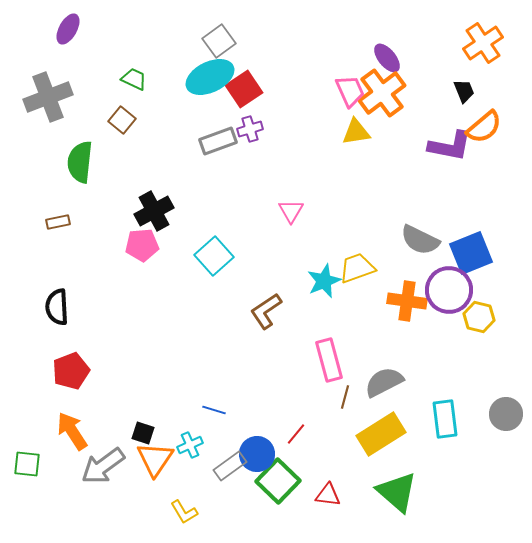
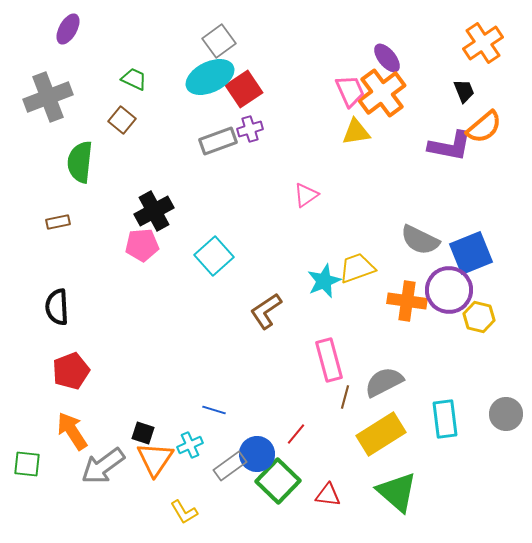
pink triangle at (291, 211): moved 15 px right, 16 px up; rotated 24 degrees clockwise
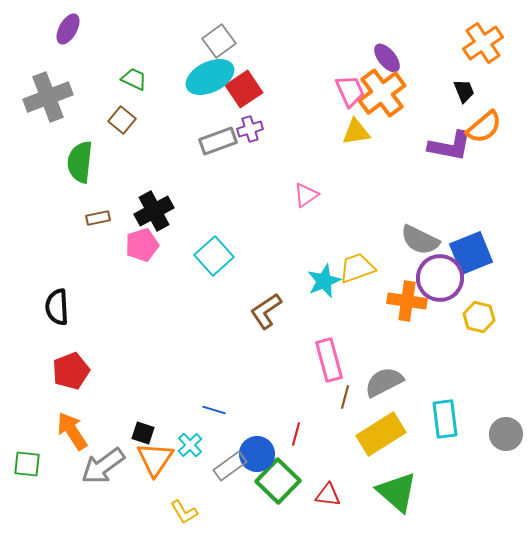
brown rectangle at (58, 222): moved 40 px right, 4 px up
pink pentagon at (142, 245): rotated 12 degrees counterclockwise
purple circle at (449, 290): moved 9 px left, 12 px up
gray circle at (506, 414): moved 20 px down
red line at (296, 434): rotated 25 degrees counterclockwise
cyan cross at (190, 445): rotated 20 degrees counterclockwise
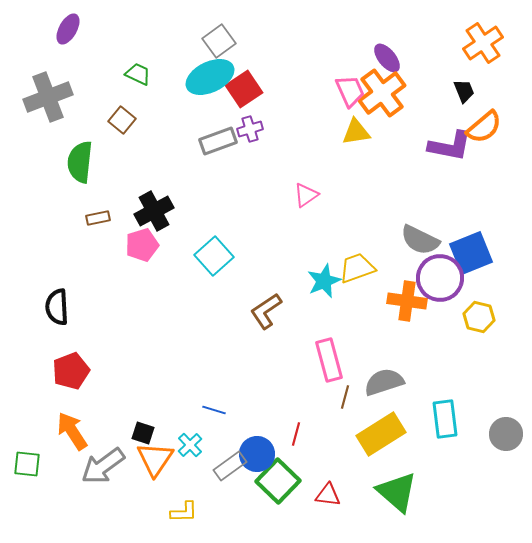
green trapezoid at (134, 79): moved 4 px right, 5 px up
gray semicircle at (384, 382): rotated 9 degrees clockwise
yellow L-shape at (184, 512): rotated 60 degrees counterclockwise
